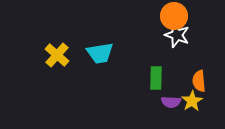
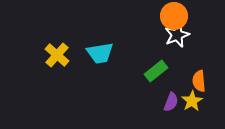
white star: rotated 30 degrees clockwise
green rectangle: moved 7 px up; rotated 50 degrees clockwise
purple semicircle: rotated 72 degrees counterclockwise
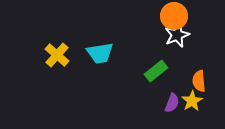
purple semicircle: moved 1 px right, 1 px down
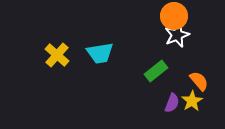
orange semicircle: rotated 145 degrees clockwise
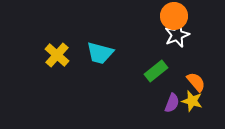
cyan trapezoid: rotated 24 degrees clockwise
orange semicircle: moved 3 px left, 1 px down
yellow star: rotated 25 degrees counterclockwise
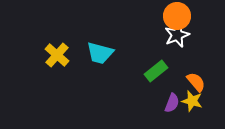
orange circle: moved 3 px right
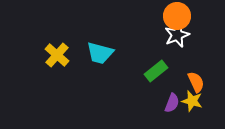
orange semicircle: rotated 15 degrees clockwise
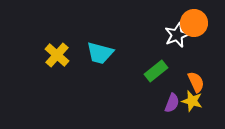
orange circle: moved 17 px right, 7 px down
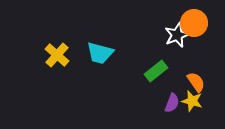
orange semicircle: rotated 10 degrees counterclockwise
